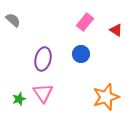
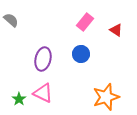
gray semicircle: moved 2 px left
pink triangle: rotated 30 degrees counterclockwise
green star: rotated 16 degrees counterclockwise
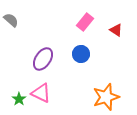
purple ellipse: rotated 20 degrees clockwise
pink triangle: moved 2 px left
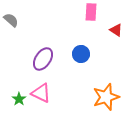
pink rectangle: moved 6 px right, 10 px up; rotated 36 degrees counterclockwise
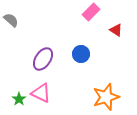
pink rectangle: rotated 42 degrees clockwise
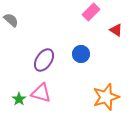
purple ellipse: moved 1 px right, 1 px down
pink triangle: rotated 10 degrees counterclockwise
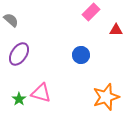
red triangle: rotated 32 degrees counterclockwise
blue circle: moved 1 px down
purple ellipse: moved 25 px left, 6 px up
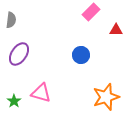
gray semicircle: rotated 56 degrees clockwise
green star: moved 5 px left, 2 px down
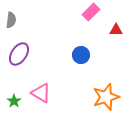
pink triangle: rotated 15 degrees clockwise
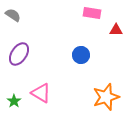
pink rectangle: moved 1 px right, 1 px down; rotated 54 degrees clockwise
gray semicircle: moved 2 px right, 5 px up; rotated 63 degrees counterclockwise
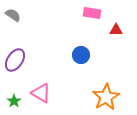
purple ellipse: moved 4 px left, 6 px down
orange star: rotated 12 degrees counterclockwise
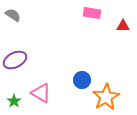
red triangle: moved 7 px right, 4 px up
blue circle: moved 1 px right, 25 px down
purple ellipse: rotated 30 degrees clockwise
